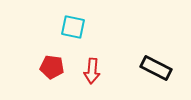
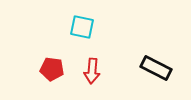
cyan square: moved 9 px right
red pentagon: moved 2 px down
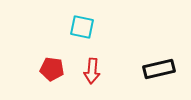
black rectangle: moved 3 px right, 1 px down; rotated 40 degrees counterclockwise
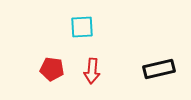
cyan square: rotated 15 degrees counterclockwise
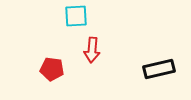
cyan square: moved 6 px left, 11 px up
red arrow: moved 21 px up
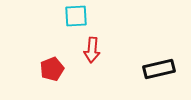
red pentagon: rotated 30 degrees counterclockwise
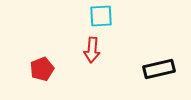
cyan square: moved 25 px right
red pentagon: moved 10 px left
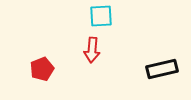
black rectangle: moved 3 px right
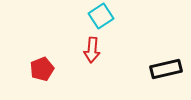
cyan square: rotated 30 degrees counterclockwise
black rectangle: moved 4 px right
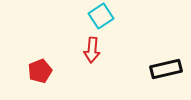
red pentagon: moved 2 px left, 2 px down
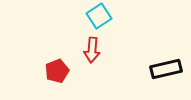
cyan square: moved 2 px left
red pentagon: moved 17 px right
